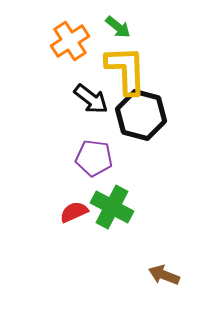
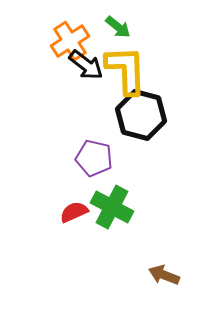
black arrow: moved 5 px left, 34 px up
purple pentagon: rotated 6 degrees clockwise
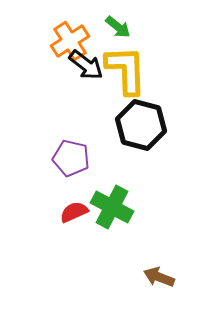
black hexagon: moved 10 px down
purple pentagon: moved 23 px left
brown arrow: moved 5 px left, 2 px down
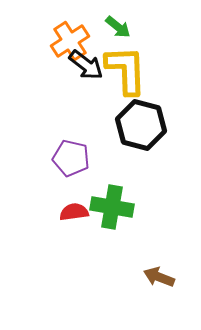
green cross: rotated 18 degrees counterclockwise
red semicircle: rotated 16 degrees clockwise
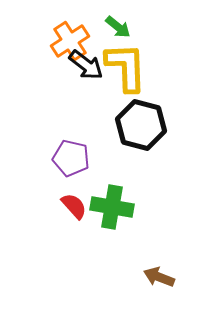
yellow L-shape: moved 3 px up
red semicircle: moved 6 px up; rotated 56 degrees clockwise
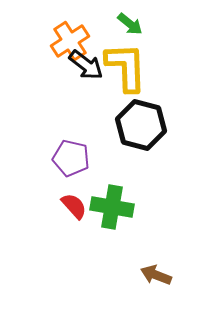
green arrow: moved 12 px right, 3 px up
brown arrow: moved 3 px left, 2 px up
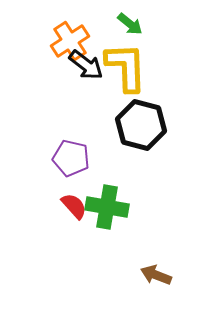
green cross: moved 5 px left
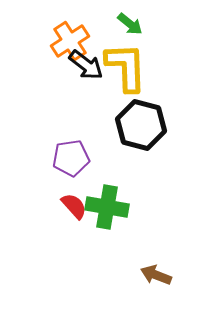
purple pentagon: rotated 21 degrees counterclockwise
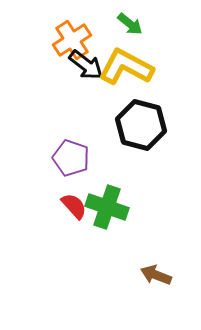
orange cross: moved 2 px right, 1 px up
yellow L-shape: rotated 60 degrees counterclockwise
purple pentagon: rotated 27 degrees clockwise
green cross: rotated 9 degrees clockwise
